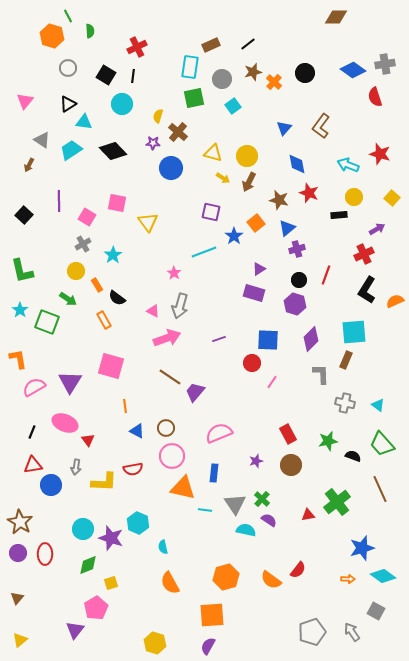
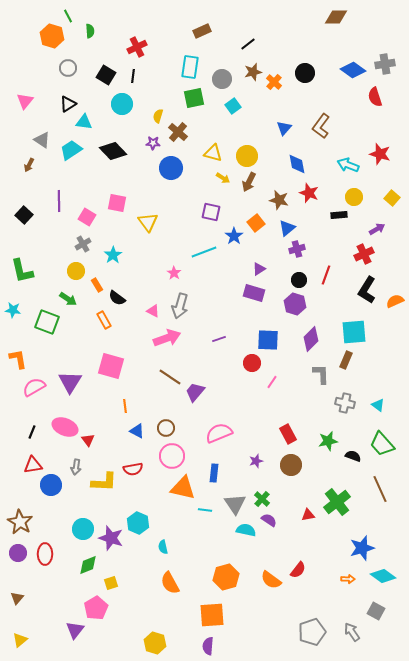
brown rectangle at (211, 45): moved 9 px left, 14 px up
cyan star at (20, 310): moved 7 px left; rotated 28 degrees counterclockwise
pink ellipse at (65, 423): moved 4 px down
purple semicircle at (208, 646): rotated 24 degrees counterclockwise
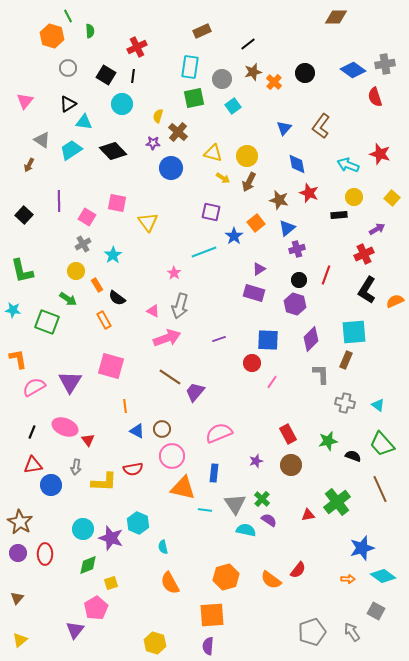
brown circle at (166, 428): moved 4 px left, 1 px down
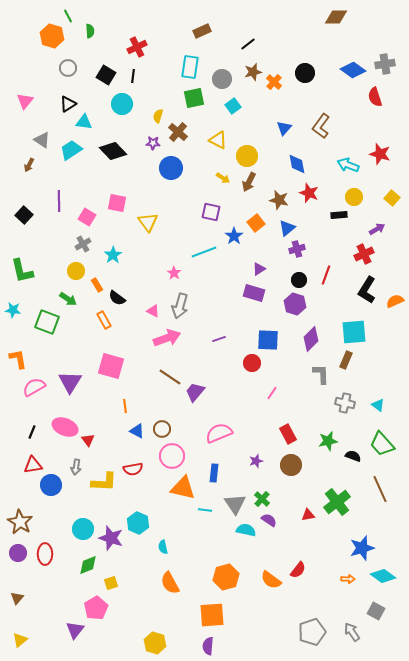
yellow triangle at (213, 153): moved 5 px right, 13 px up; rotated 12 degrees clockwise
pink line at (272, 382): moved 11 px down
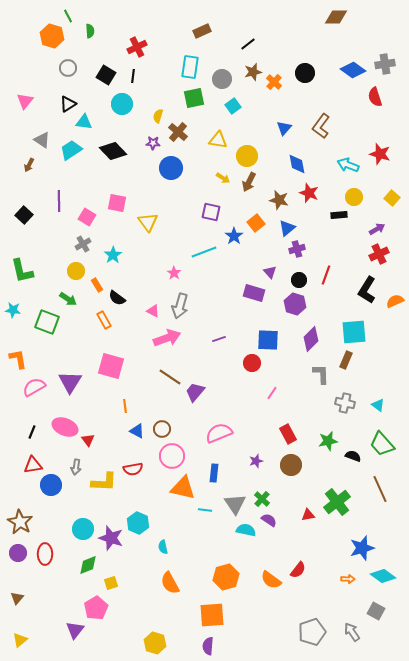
yellow triangle at (218, 140): rotated 18 degrees counterclockwise
red cross at (364, 254): moved 15 px right
purple triangle at (259, 269): moved 11 px right, 3 px down; rotated 40 degrees counterclockwise
